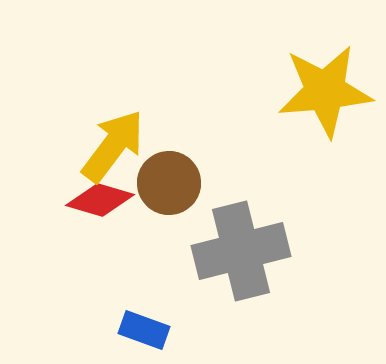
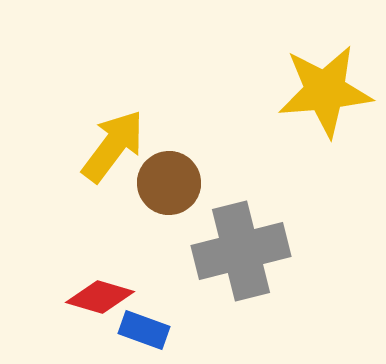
red diamond: moved 97 px down
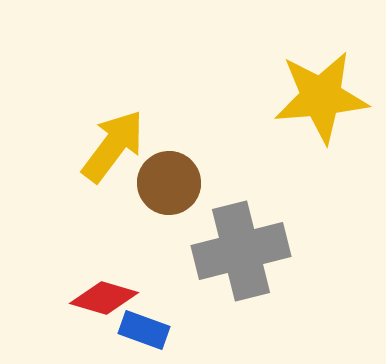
yellow star: moved 4 px left, 6 px down
red diamond: moved 4 px right, 1 px down
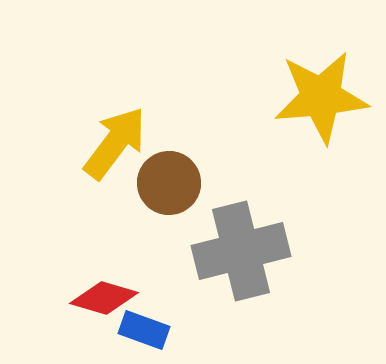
yellow arrow: moved 2 px right, 3 px up
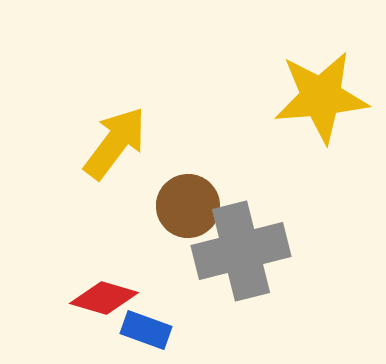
brown circle: moved 19 px right, 23 px down
blue rectangle: moved 2 px right
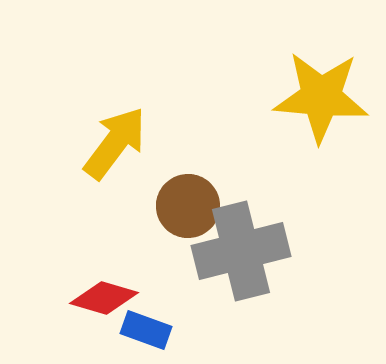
yellow star: rotated 10 degrees clockwise
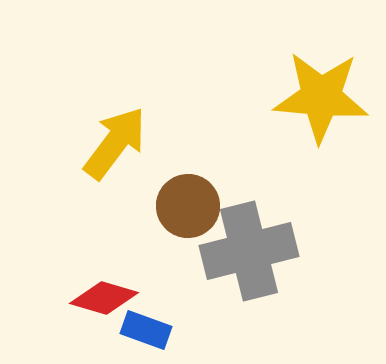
gray cross: moved 8 px right
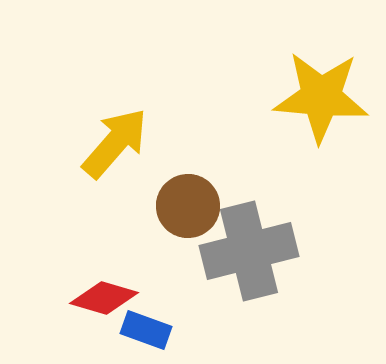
yellow arrow: rotated 4 degrees clockwise
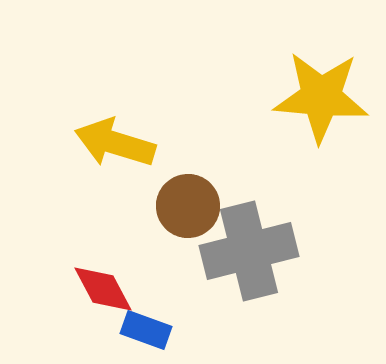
yellow arrow: rotated 114 degrees counterclockwise
red diamond: moved 1 px left, 9 px up; rotated 46 degrees clockwise
